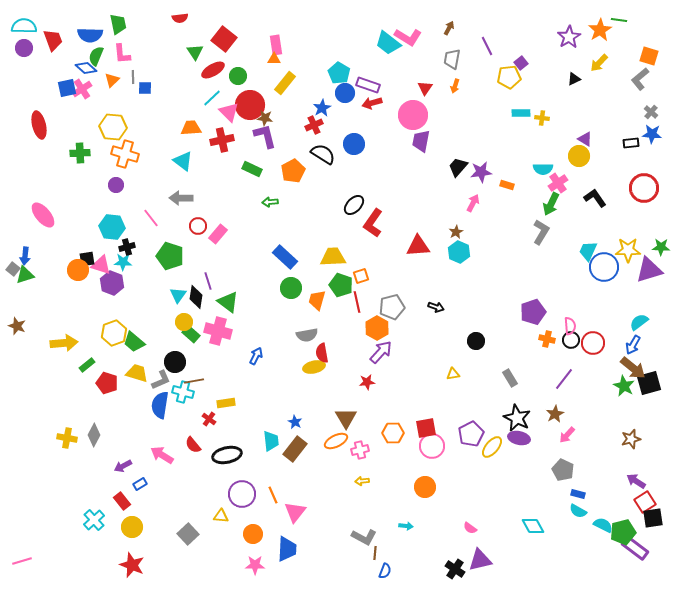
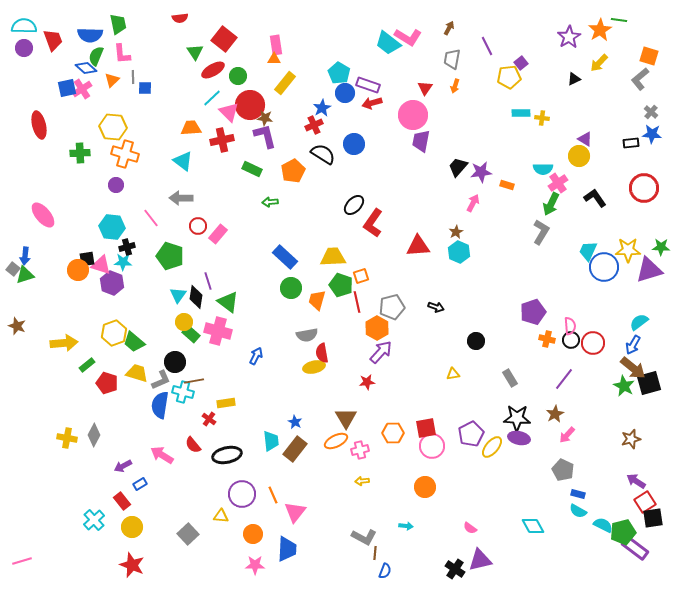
black star at (517, 418): rotated 24 degrees counterclockwise
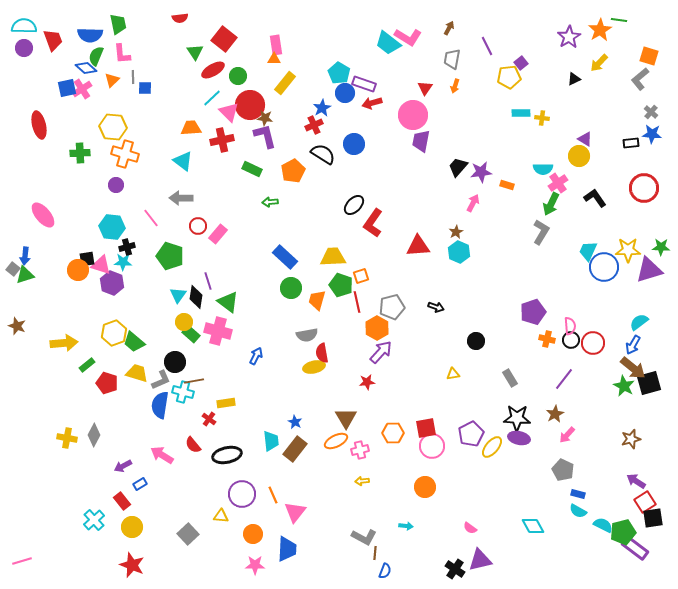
purple rectangle at (368, 85): moved 4 px left, 1 px up
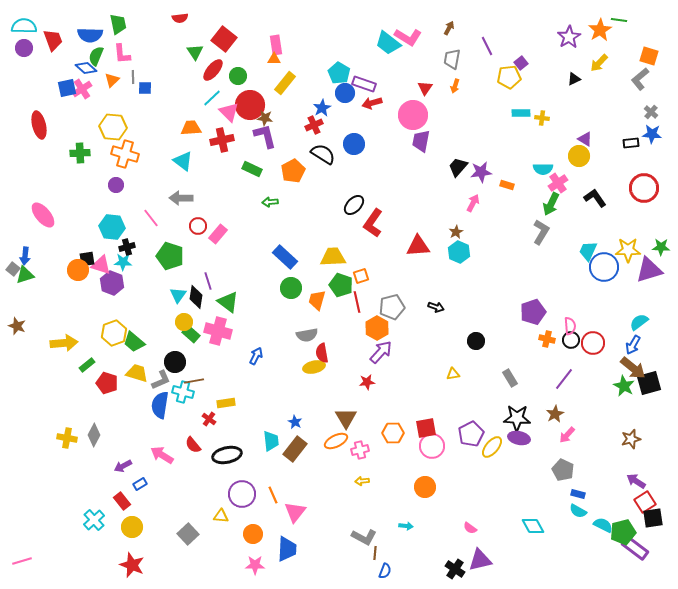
red ellipse at (213, 70): rotated 20 degrees counterclockwise
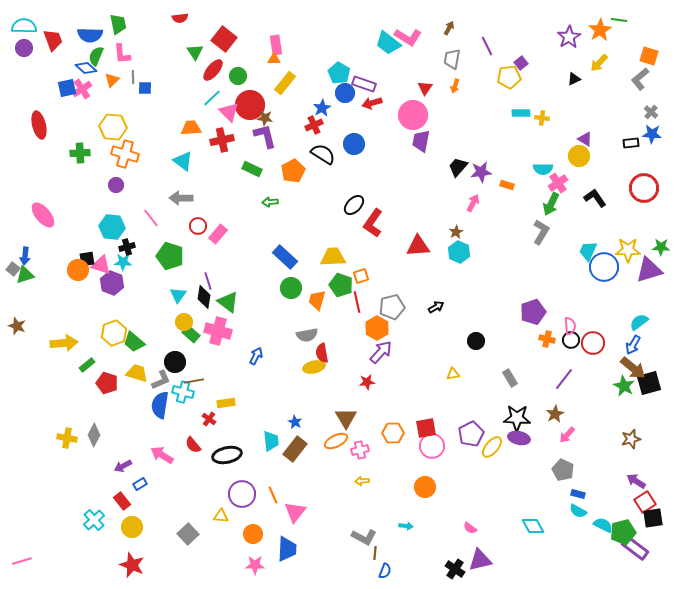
black diamond at (196, 297): moved 8 px right
black arrow at (436, 307): rotated 49 degrees counterclockwise
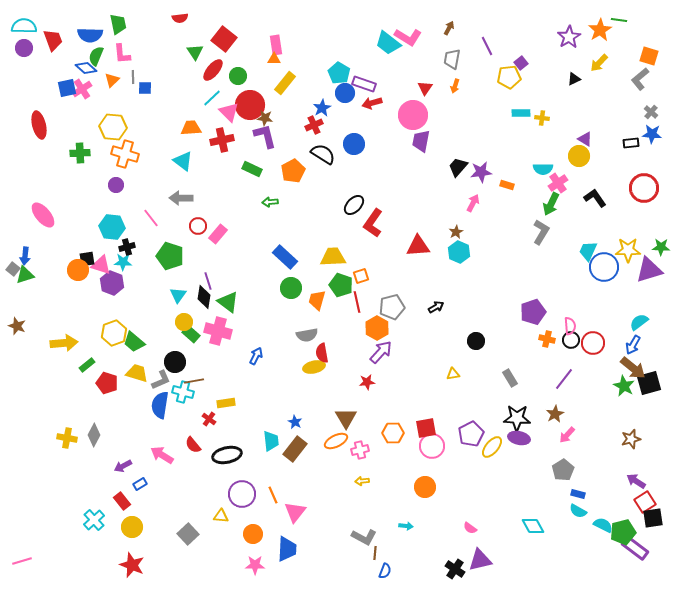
gray pentagon at (563, 470): rotated 15 degrees clockwise
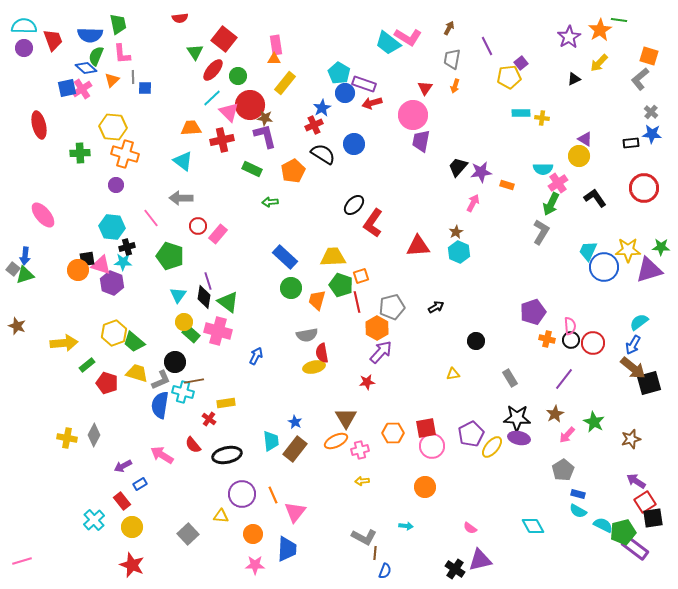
green star at (624, 386): moved 30 px left, 36 px down
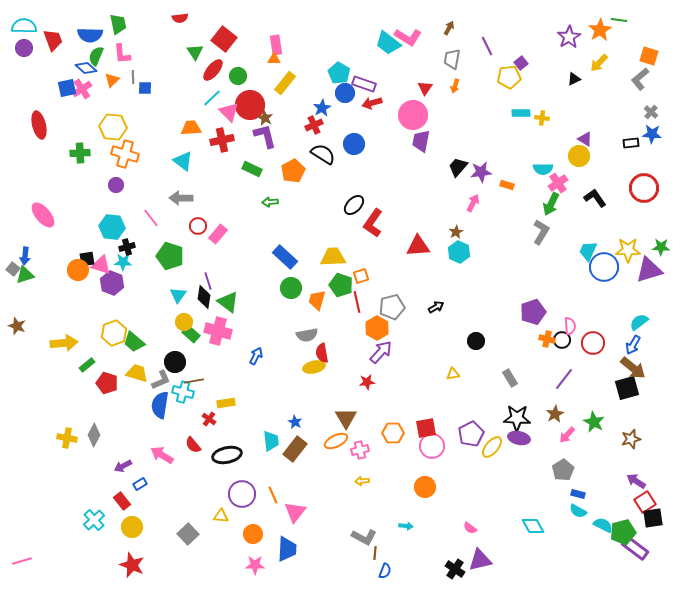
brown star at (265, 118): rotated 21 degrees clockwise
black circle at (571, 340): moved 9 px left
black square at (649, 383): moved 22 px left, 5 px down
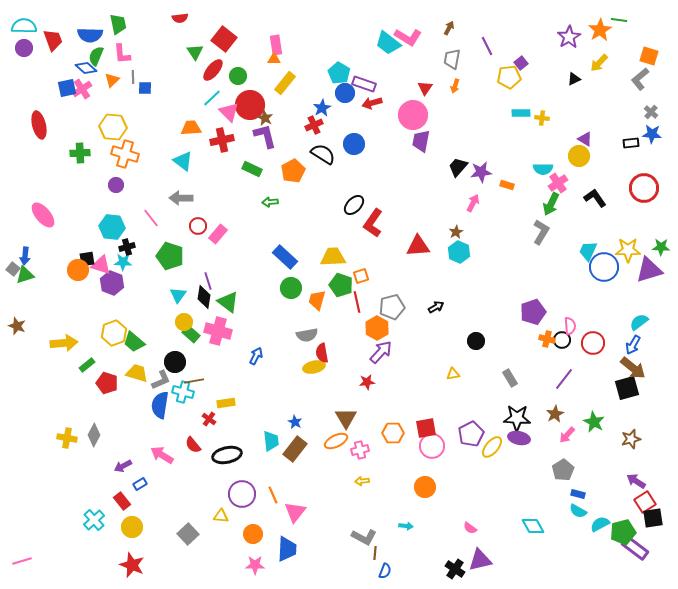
cyan semicircle at (603, 525): moved 3 px left, 1 px up; rotated 54 degrees counterclockwise
